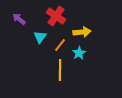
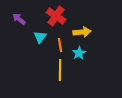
orange line: rotated 48 degrees counterclockwise
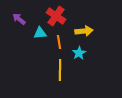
yellow arrow: moved 2 px right, 1 px up
cyan triangle: moved 4 px up; rotated 48 degrees clockwise
orange line: moved 1 px left, 3 px up
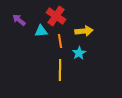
purple arrow: moved 1 px down
cyan triangle: moved 1 px right, 2 px up
orange line: moved 1 px right, 1 px up
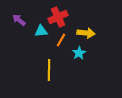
red cross: moved 2 px right, 1 px down; rotated 30 degrees clockwise
yellow arrow: moved 2 px right, 2 px down; rotated 12 degrees clockwise
orange line: moved 1 px right, 1 px up; rotated 40 degrees clockwise
yellow line: moved 11 px left
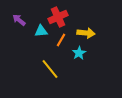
yellow line: moved 1 px right, 1 px up; rotated 40 degrees counterclockwise
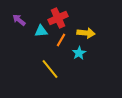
red cross: moved 1 px down
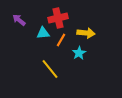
red cross: rotated 12 degrees clockwise
cyan triangle: moved 2 px right, 2 px down
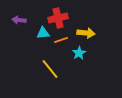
purple arrow: rotated 32 degrees counterclockwise
orange line: rotated 40 degrees clockwise
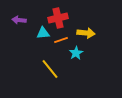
cyan star: moved 3 px left
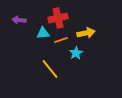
yellow arrow: rotated 18 degrees counterclockwise
